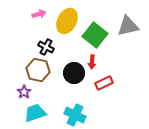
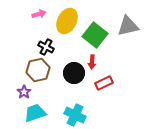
brown hexagon: rotated 25 degrees counterclockwise
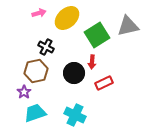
pink arrow: moved 1 px up
yellow ellipse: moved 3 px up; rotated 20 degrees clockwise
green square: moved 2 px right; rotated 20 degrees clockwise
brown hexagon: moved 2 px left, 1 px down
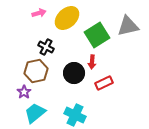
cyan trapezoid: rotated 20 degrees counterclockwise
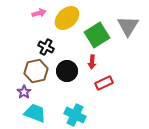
gray triangle: rotated 45 degrees counterclockwise
black circle: moved 7 px left, 2 px up
cyan trapezoid: rotated 60 degrees clockwise
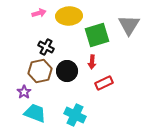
yellow ellipse: moved 2 px right, 2 px up; rotated 40 degrees clockwise
gray triangle: moved 1 px right, 1 px up
green square: rotated 15 degrees clockwise
brown hexagon: moved 4 px right
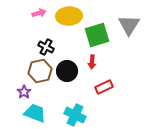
red rectangle: moved 4 px down
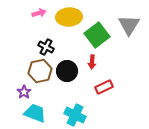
yellow ellipse: moved 1 px down
green square: rotated 20 degrees counterclockwise
